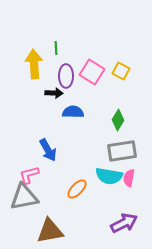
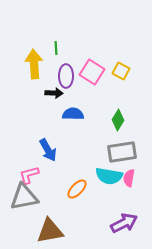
blue semicircle: moved 2 px down
gray rectangle: moved 1 px down
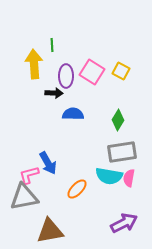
green line: moved 4 px left, 3 px up
blue arrow: moved 13 px down
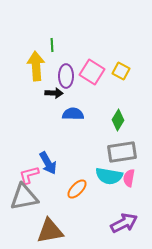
yellow arrow: moved 2 px right, 2 px down
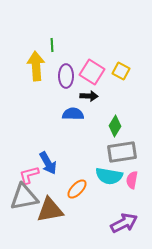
black arrow: moved 35 px right, 3 px down
green diamond: moved 3 px left, 6 px down
pink semicircle: moved 3 px right, 2 px down
brown triangle: moved 21 px up
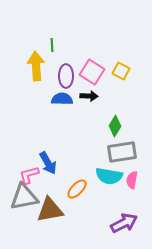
blue semicircle: moved 11 px left, 15 px up
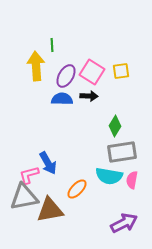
yellow square: rotated 36 degrees counterclockwise
purple ellipse: rotated 30 degrees clockwise
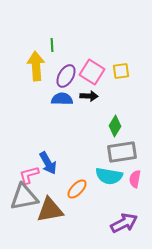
pink semicircle: moved 3 px right, 1 px up
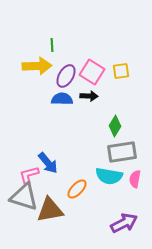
yellow arrow: moved 1 px right; rotated 92 degrees clockwise
blue arrow: rotated 10 degrees counterclockwise
gray triangle: rotated 28 degrees clockwise
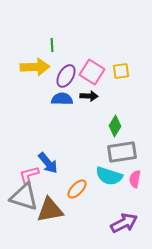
yellow arrow: moved 2 px left, 1 px down
cyan semicircle: rotated 8 degrees clockwise
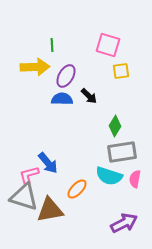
pink square: moved 16 px right, 27 px up; rotated 15 degrees counterclockwise
black arrow: rotated 42 degrees clockwise
